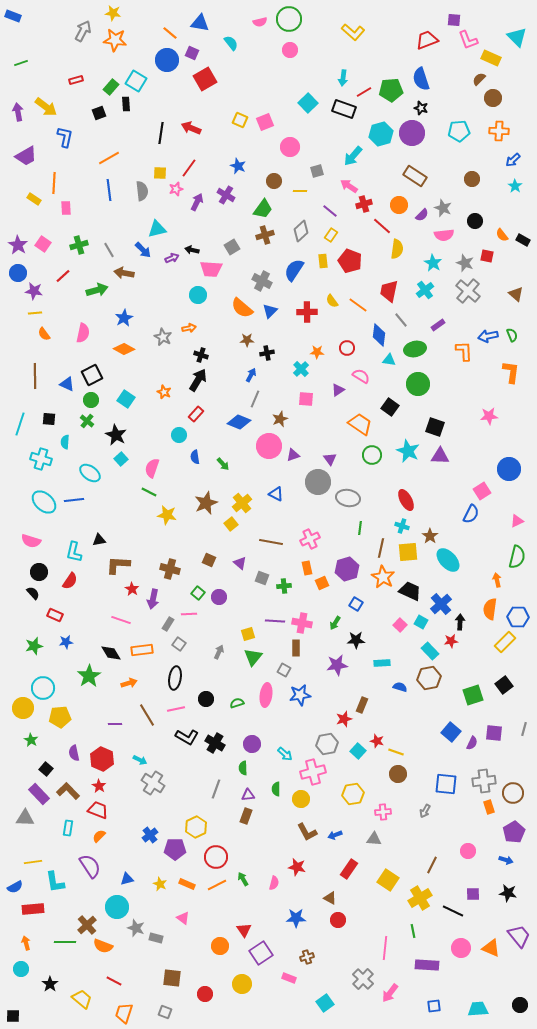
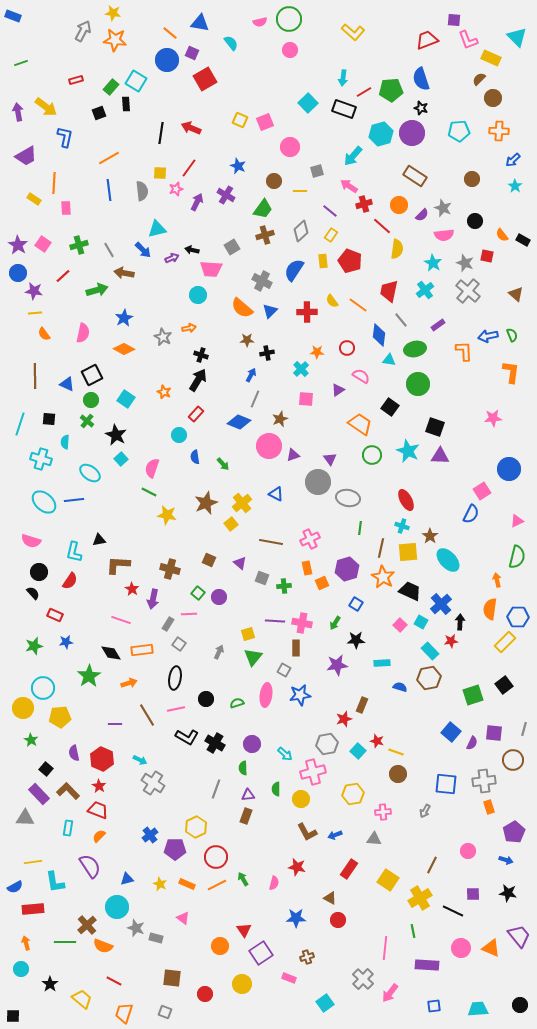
pink star at (489, 416): moved 4 px right, 2 px down
brown circle at (513, 793): moved 33 px up
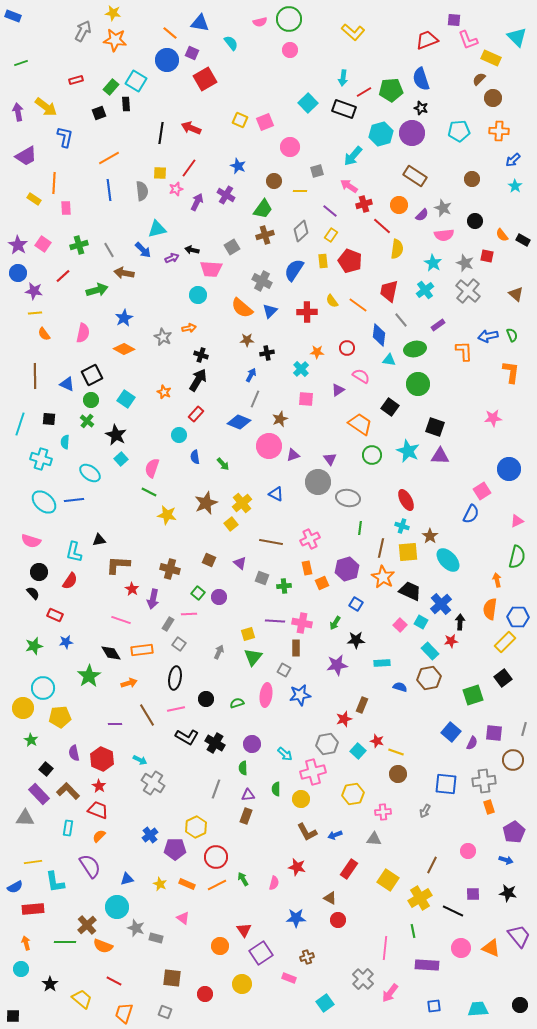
black square at (504, 685): moved 1 px left, 7 px up
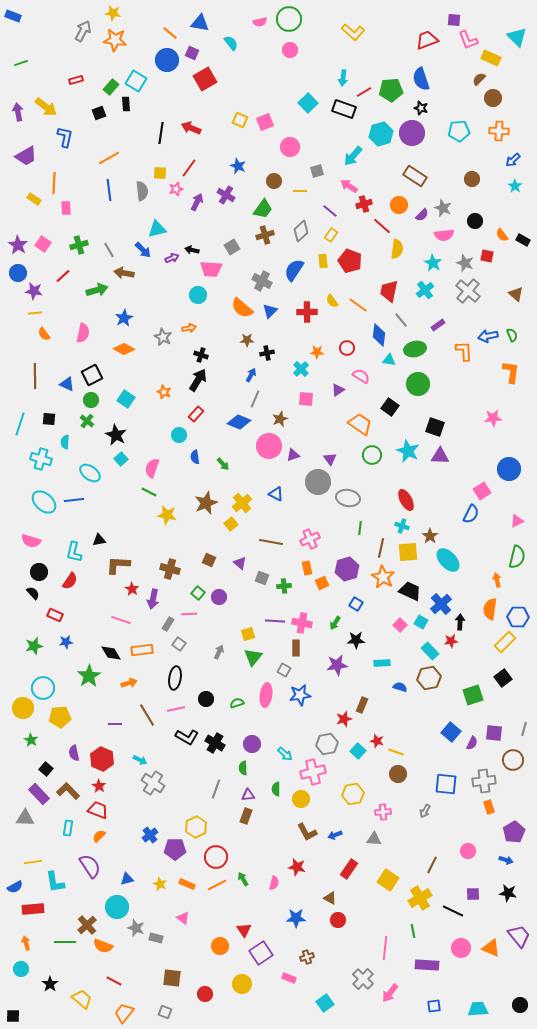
orange trapezoid at (124, 1013): rotated 20 degrees clockwise
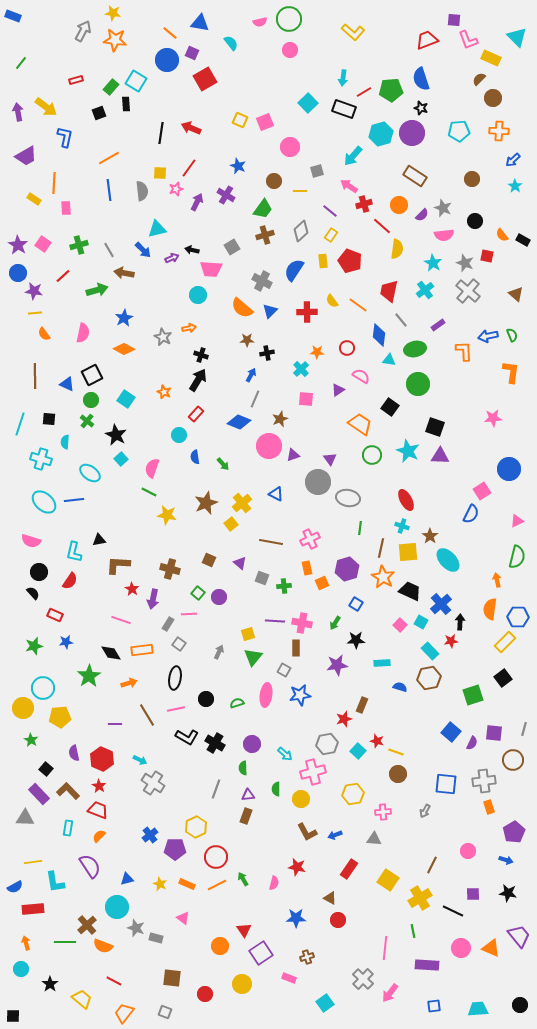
green line at (21, 63): rotated 32 degrees counterclockwise
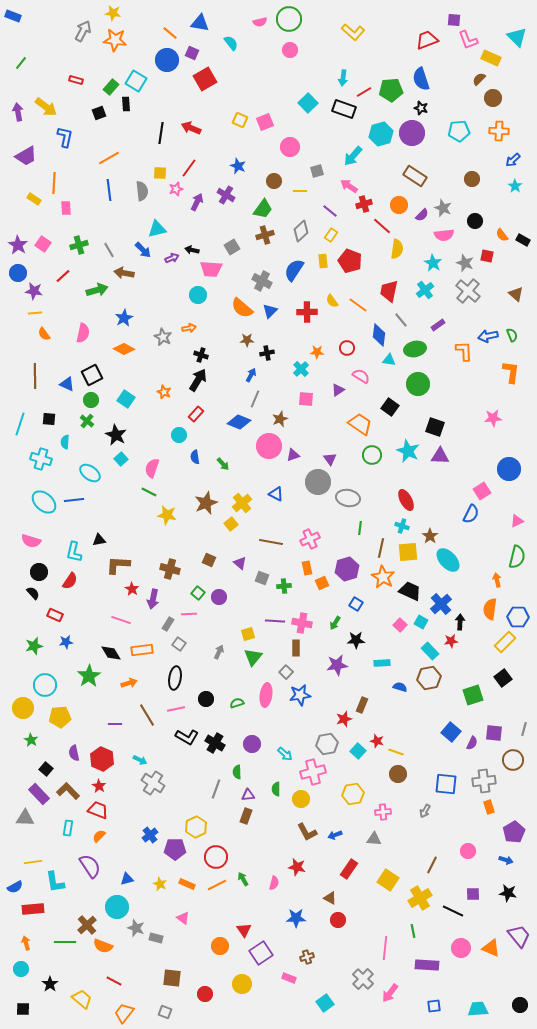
red rectangle at (76, 80): rotated 32 degrees clockwise
gray square at (284, 670): moved 2 px right, 2 px down; rotated 16 degrees clockwise
cyan circle at (43, 688): moved 2 px right, 3 px up
green semicircle at (243, 768): moved 6 px left, 4 px down
black square at (13, 1016): moved 10 px right, 7 px up
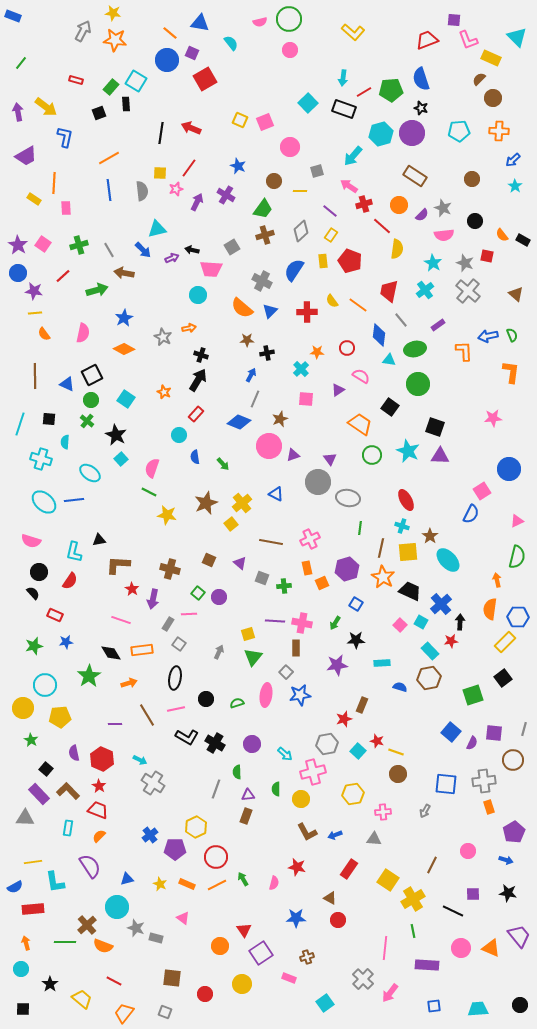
yellow cross at (420, 898): moved 7 px left, 1 px down
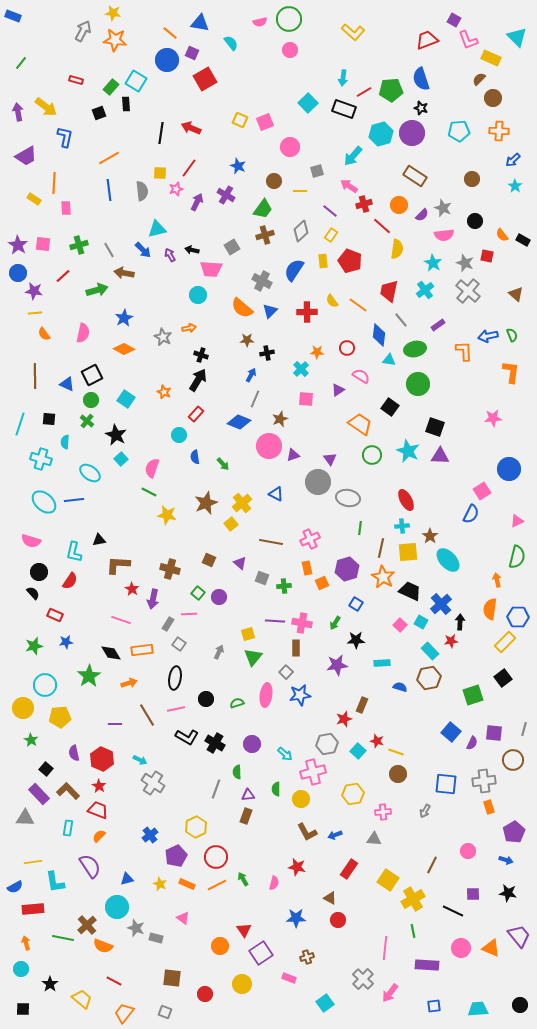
purple square at (454, 20): rotated 24 degrees clockwise
pink square at (43, 244): rotated 28 degrees counterclockwise
purple arrow at (172, 258): moved 2 px left, 3 px up; rotated 96 degrees counterclockwise
cyan cross at (402, 526): rotated 24 degrees counterclockwise
purple pentagon at (175, 849): moved 1 px right, 7 px down; rotated 25 degrees counterclockwise
green line at (65, 942): moved 2 px left, 4 px up; rotated 10 degrees clockwise
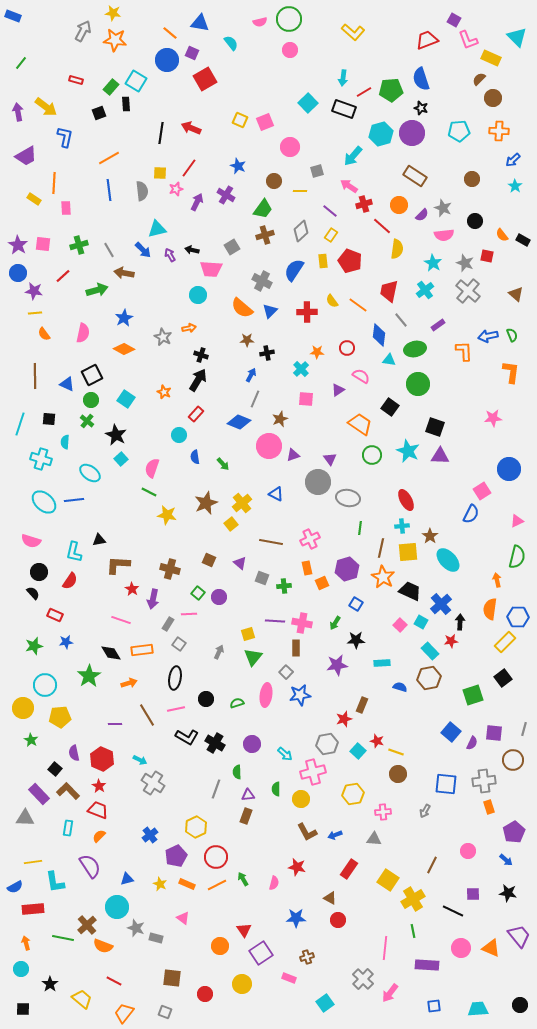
black square at (46, 769): moved 9 px right
blue arrow at (506, 860): rotated 24 degrees clockwise
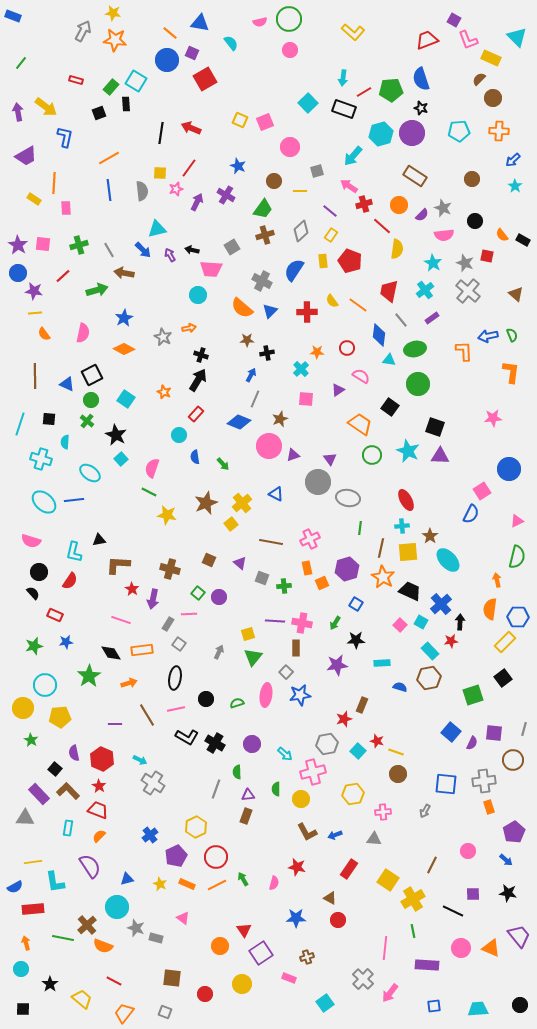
purple rectangle at (438, 325): moved 6 px left, 7 px up
